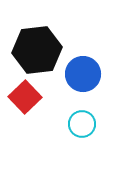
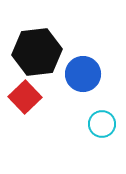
black hexagon: moved 2 px down
cyan circle: moved 20 px right
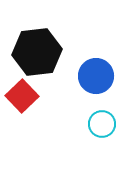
blue circle: moved 13 px right, 2 px down
red square: moved 3 px left, 1 px up
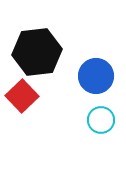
cyan circle: moved 1 px left, 4 px up
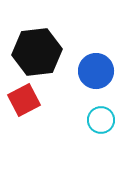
blue circle: moved 5 px up
red square: moved 2 px right, 4 px down; rotated 16 degrees clockwise
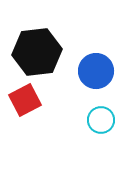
red square: moved 1 px right
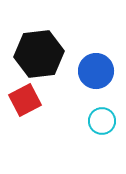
black hexagon: moved 2 px right, 2 px down
cyan circle: moved 1 px right, 1 px down
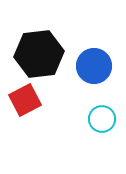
blue circle: moved 2 px left, 5 px up
cyan circle: moved 2 px up
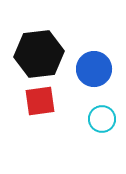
blue circle: moved 3 px down
red square: moved 15 px right, 1 px down; rotated 20 degrees clockwise
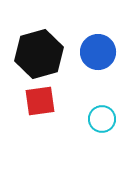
black hexagon: rotated 9 degrees counterclockwise
blue circle: moved 4 px right, 17 px up
